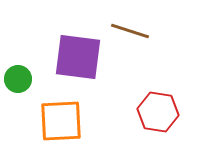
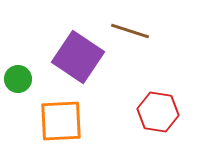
purple square: rotated 27 degrees clockwise
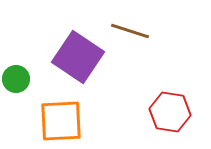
green circle: moved 2 px left
red hexagon: moved 12 px right
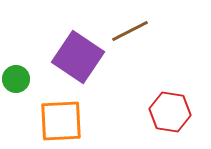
brown line: rotated 45 degrees counterclockwise
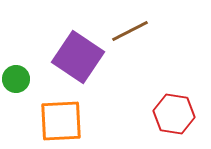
red hexagon: moved 4 px right, 2 px down
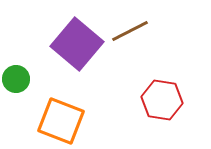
purple square: moved 1 px left, 13 px up; rotated 6 degrees clockwise
red hexagon: moved 12 px left, 14 px up
orange square: rotated 24 degrees clockwise
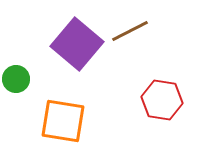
orange square: moved 2 px right; rotated 12 degrees counterclockwise
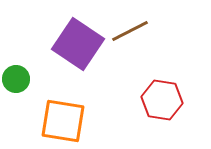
purple square: moved 1 px right; rotated 6 degrees counterclockwise
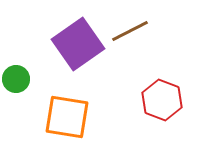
purple square: rotated 21 degrees clockwise
red hexagon: rotated 12 degrees clockwise
orange square: moved 4 px right, 4 px up
